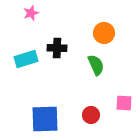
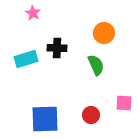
pink star: moved 2 px right; rotated 21 degrees counterclockwise
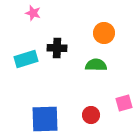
pink star: rotated 14 degrees counterclockwise
green semicircle: rotated 65 degrees counterclockwise
pink square: rotated 18 degrees counterclockwise
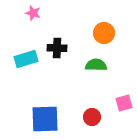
red circle: moved 1 px right, 2 px down
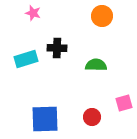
orange circle: moved 2 px left, 17 px up
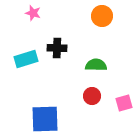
red circle: moved 21 px up
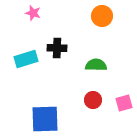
red circle: moved 1 px right, 4 px down
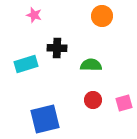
pink star: moved 1 px right, 2 px down
cyan rectangle: moved 5 px down
green semicircle: moved 5 px left
blue square: rotated 12 degrees counterclockwise
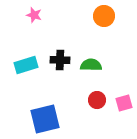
orange circle: moved 2 px right
black cross: moved 3 px right, 12 px down
cyan rectangle: moved 1 px down
red circle: moved 4 px right
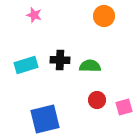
green semicircle: moved 1 px left, 1 px down
pink square: moved 4 px down
